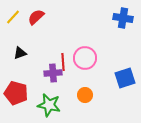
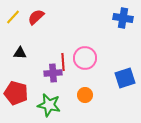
black triangle: rotated 24 degrees clockwise
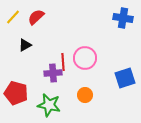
black triangle: moved 5 px right, 8 px up; rotated 32 degrees counterclockwise
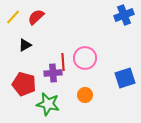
blue cross: moved 1 px right, 3 px up; rotated 30 degrees counterclockwise
red pentagon: moved 8 px right, 9 px up
green star: moved 1 px left, 1 px up
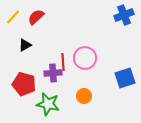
orange circle: moved 1 px left, 1 px down
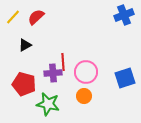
pink circle: moved 1 px right, 14 px down
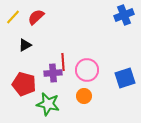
pink circle: moved 1 px right, 2 px up
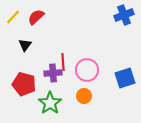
black triangle: rotated 24 degrees counterclockwise
green star: moved 2 px right, 1 px up; rotated 25 degrees clockwise
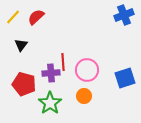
black triangle: moved 4 px left
purple cross: moved 2 px left
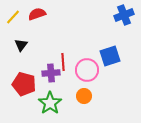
red semicircle: moved 1 px right, 3 px up; rotated 24 degrees clockwise
blue square: moved 15 px left, 22 px up
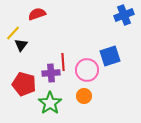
yellow line: moved 16 px down
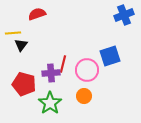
yellow line: rotated 42 degrees clockwise
red line: moved 2 px down; rotated 18 degrees clockwise
